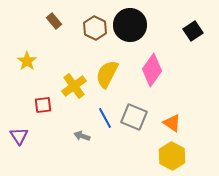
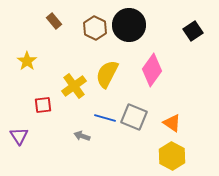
black circle: moved 1 px left
blue line: rotated 45 degrees counterclockwise
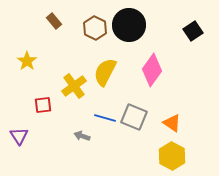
yellow semicircle: moved 2 px left, 2 px up
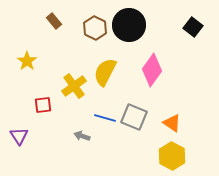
black square: moved 4 px up; rotated 18 degrees counterclockwise
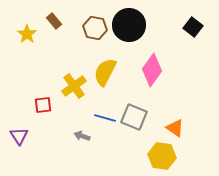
brown hexagon: rotated 15 degrees counterclockwise
yellow star: moved 27 px up
orange triangle: moved 3 px right, 5 px down
yellow hexagon: moved 10 px left; rotated 20 degrees counterclockwise
